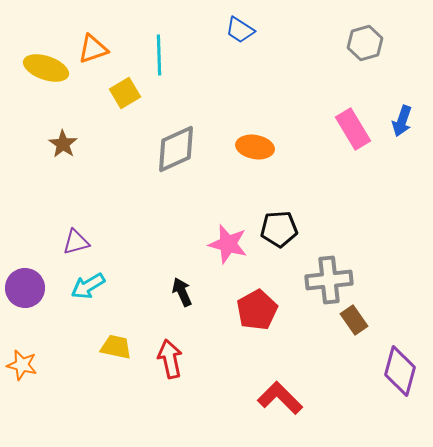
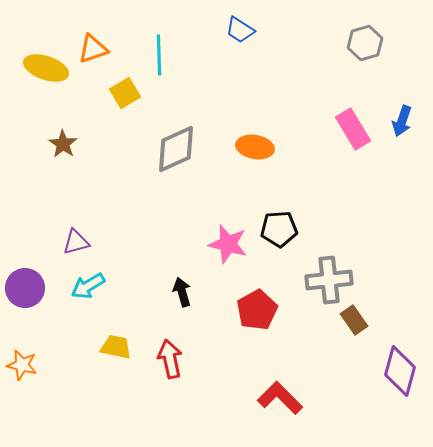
black arrow: rotated 8 degrees clockwise
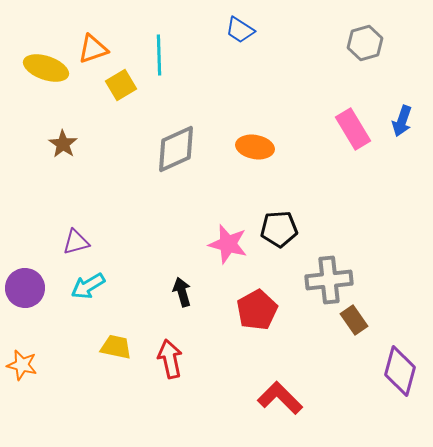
yellow square: moved 4 px left, 8 px up
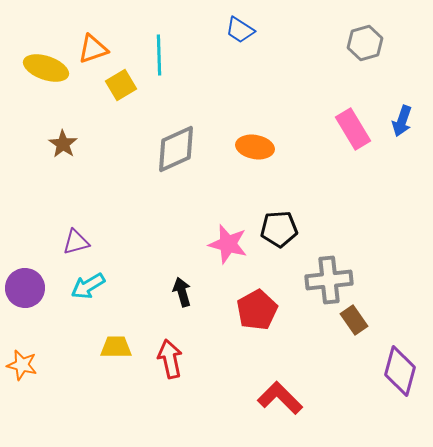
yellow trapezoid: rotated 12 degrees counterclockwise
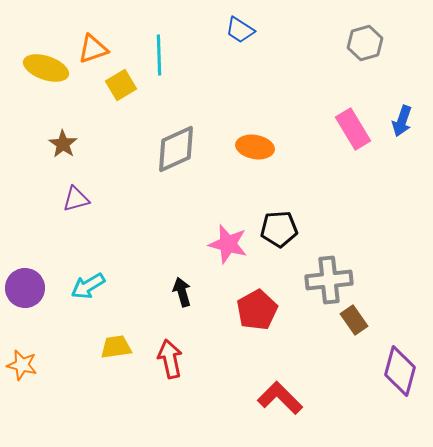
purple triangle: moved 43 px up
yellow trapezoid: rotated 8 degrees counterclockwise
